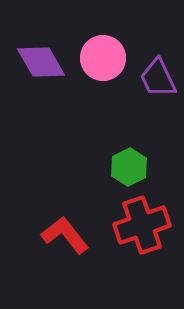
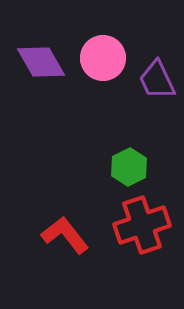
purple trapezoid: moved 1 px left, 2 px down
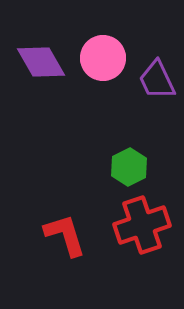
red L-shape: rotated 21 degrees clockwise
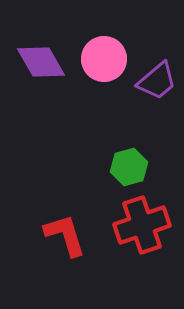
pink circle: moved 1 px right, 1 px down
purple trapezoid: moved 1 px down; rotated 105 degrees counterclockwise
green hexagon: rotated 12 degrees clockwise
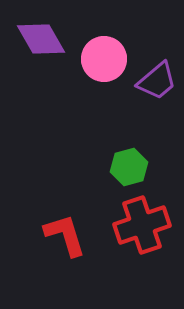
purple diamond: moved 23 px up
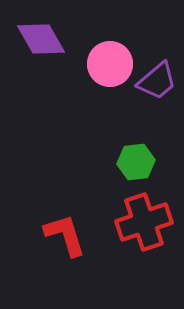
pink circle: moved 6 px right, 5 px down
green hexagon: moved 7 px right, 5 px up; rotated 9 degrees clockwise
red cross: moved 2 px right, 3 px up
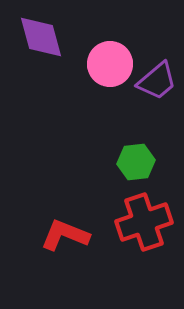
purple diamond: moved 2 px up; rotated 15 degrees clockwise
red L-shape: rotated 51 degrees counterclockwise
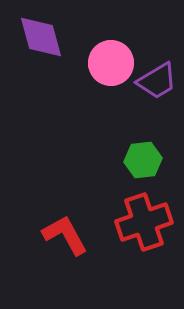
pink circle: moved 1 px right, 1 px up
purple trapezoid: rotated 9 degrees clockwise
green hexagon: moved 7 px right, 2 px up
red L-shape: rotated 39 degrees clockwise
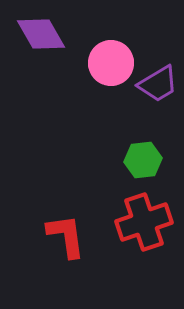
purple diamond: moved 3 px up; rotated 15 degrees counterclockwise
purple trapezoid: moved 1 px right, 3 px down
red L-shape: moved 1 px right, 1 px down; rotated 21 degrees clockwise
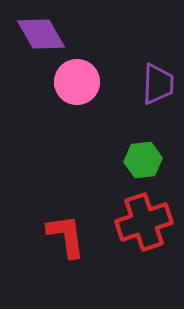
pink circle: moved 34 px left, 19 px down
purple trapezoid: rotated 57 degrees counterclockwise
